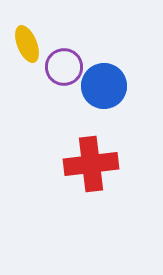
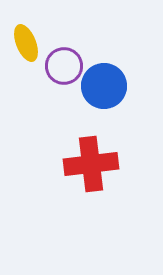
yellow ellipse: moved 1 px left, 1 px up
purple circle: moved 1 px up
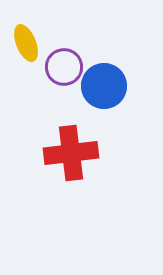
purple circle: moved 1 px down
red cross: moved 20 px left, 11 px up
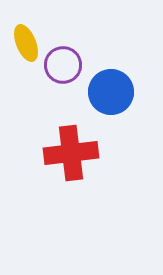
purple circle: moved 1 px left, 2 px up
blue circle: moved 7 px right, 6 px down
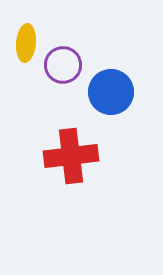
yellow ellipse: rotated 27 degrees clockwise
red cross: moved 3 px down
